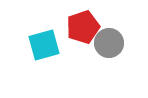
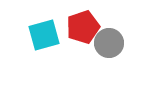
cyan square: moved 10 px up
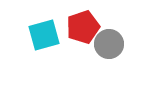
gray circle: moved 1 px down
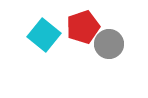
cyan square: rotated 36 degrees counterclockwise
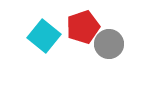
cyan square: moved 1 px down
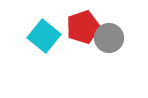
gray circle: moved 6 px up
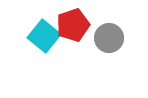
red pentagon: moved 10 px left, 2 px up
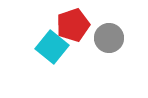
cyan square: moved 8 px right, 11 px down
